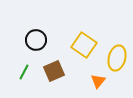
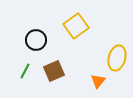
yellow square: moved 8 px left, 19 px up; rotated 20 degrees clockwise
green line: moved 1 px right, 1 px up
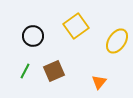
black circle: moved 3 px left, 4 px up
yellow ellipse: moved 17 px up; rotated 20 degrees clockwise
orange triangle: moved 1 px right, 1 px down
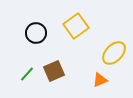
black circle: moved 3 px right, 3 px up
yellow ellipse: moved 3 px left, 12 px down; rotated 10 degrees clockwise
green line: moved 2 px right, 3 px down; rotated 14 degrees clockwise
orange triangle: moved 1 px right, 2 px up; rotated 28 degrees clockwise
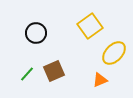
yellow square: moved 14 px right
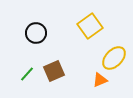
yellow ellipse: moved 5 px down
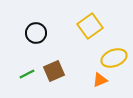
yellow ellipse: rotated 25 degrees clockwise
green line: rotated 21 degrees clockwise
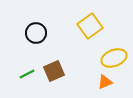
orange triangle: moved 5 px right, 2 px down
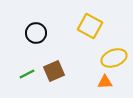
yellow square: rotated 25 degrees counterclockwise
orange triangle: rotated 21 degrees clockwise
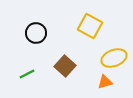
brown square: moved 11 px right, 5 px up; rotated 25 degrees counterclockwise
orange triangle: rotated 14 degrees counterclockwise
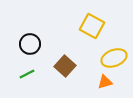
yellow square: moved 2 px right
black circle: moved 6 px left, 11 px down
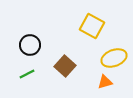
black circle: moved 1 px down
